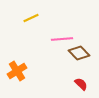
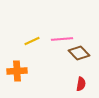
yellow line: moved 1 px right, 23 px down
orange cross: rotated 30 degrees clockwise
red semicircle: rotated 56 degrees clockwise
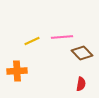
pink line: moved 2 px up
brown diamond: moved 3 px right
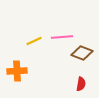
yellow line: moved 2 px right
brown diamond: rotated 25 degrees counterclockwise
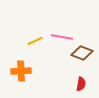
pink line: rotated 15 degrees clockwise
yellow line: moved 1 px right
orange cross: moved 4 px right
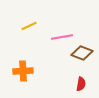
pink line: rotated 20 degrees counterclockwise
yellow line: moved 6 px left, 15 px up
orange cross: moved 2 px right
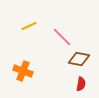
pink line: rotated 55 degrees clockwise
brown diamond: moved 3 px left, 6 px down; rotated 10 degrees counterclockwise
orange cross: rotated 24 degrees clockwise
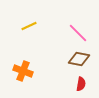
pink line: moved 16 px right, 4 px up
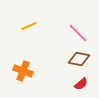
red semicircle: rotated 40 degrees clockwise
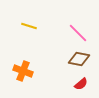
yellow line: rotated 42 degrees clockwise
